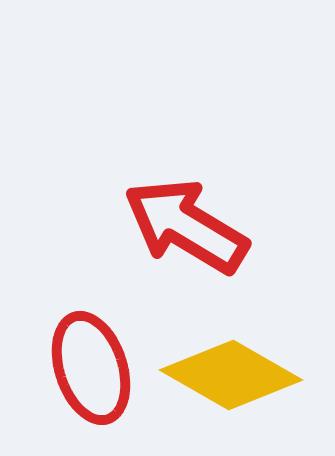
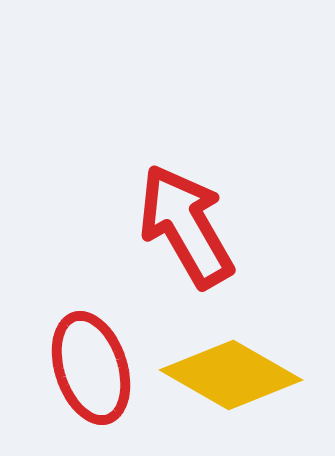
red arrow: rotated 29 degrees clockwise
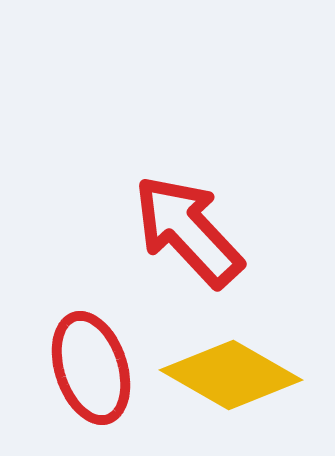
red arrow: moved 2 px right, 5 px down; rotated 13 degrees counterclockwise
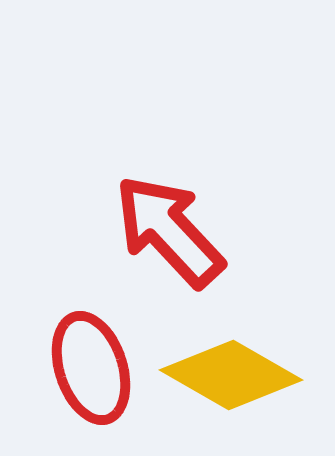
red arrow: moved 19 px left
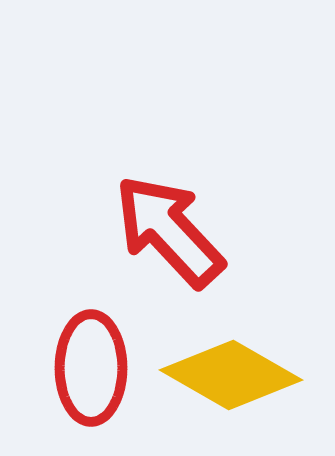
red ellipse: rotated 18 degrees clockwise
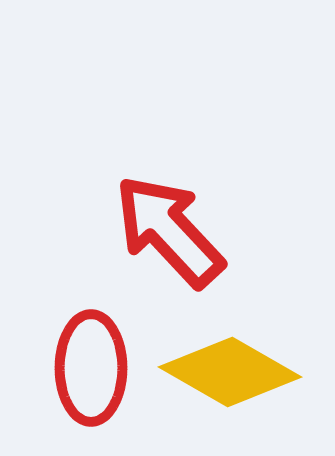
yellow diamond: moved 1 px left, 3 px up
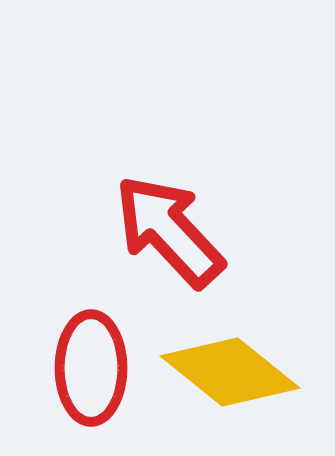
yellow diamond: rotated 9 degrees clockwise
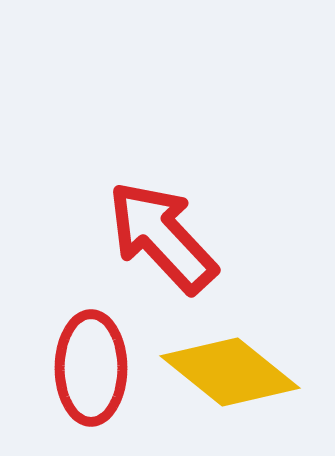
red arrow: moved 7 px left, 6 px down
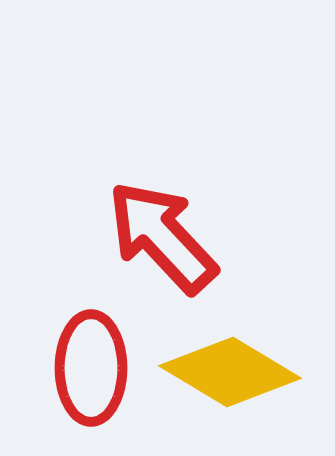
yellow diamond: rotated 8 degrees counterclockwise
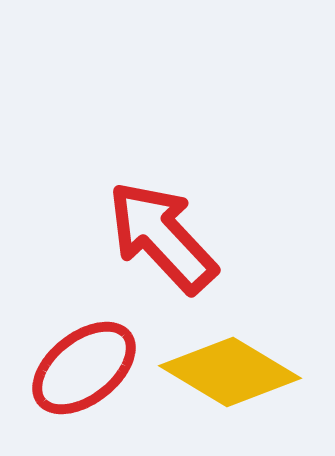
red ellipse: moved 7 px left; rotated 52 degrees clockwise
